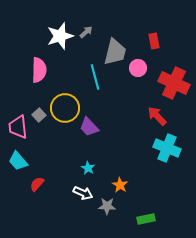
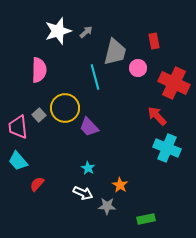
white star: moved 2 px left, 5 px up
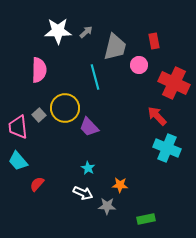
white star: rotated 16 degrees clockwise
gray trapezoid: moved 5 px up
pink circle: moved 1 px right, 3 px up
orange star: rotated 28 degrees counterclockwise
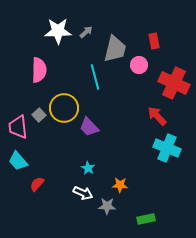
gray trapezoid: moved 2 px down
yellow circle: moved 1 px left
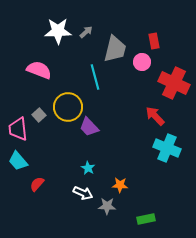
pink circle: moved 3 px right, 3 px up
pink semicircle: rotated 70 degrees counterclockwise
yellow circle: moved 4 px right, 1 px up
red arrow: moved 2 px left
pink trapezoid: moved 2 px down
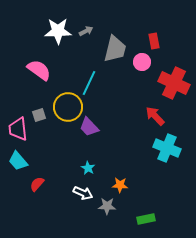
gray arrow: moved 1 px up; rotated 16 degrees clockwise
pink semicircle: rotated 15 degrees clockwise
cyan line: moved 6 px left, 6 px down; rotated 40 degrees clockwise
gray square: rotated 24 degrees clockwise
